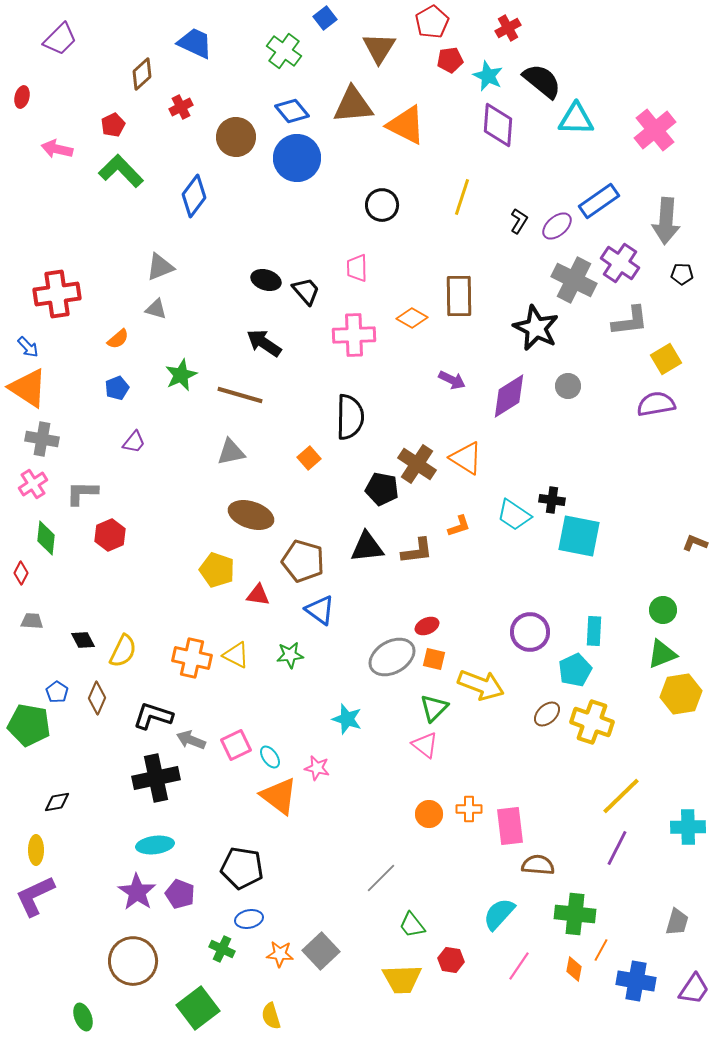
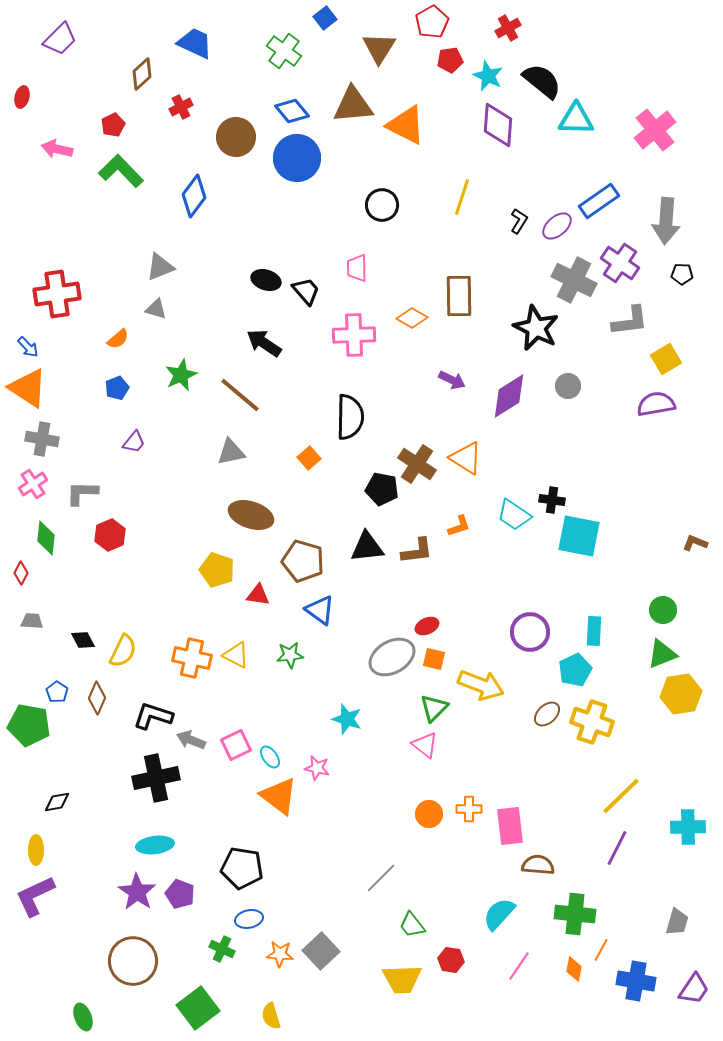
brown line at (240, 395): rotated 24 degrees clockwise
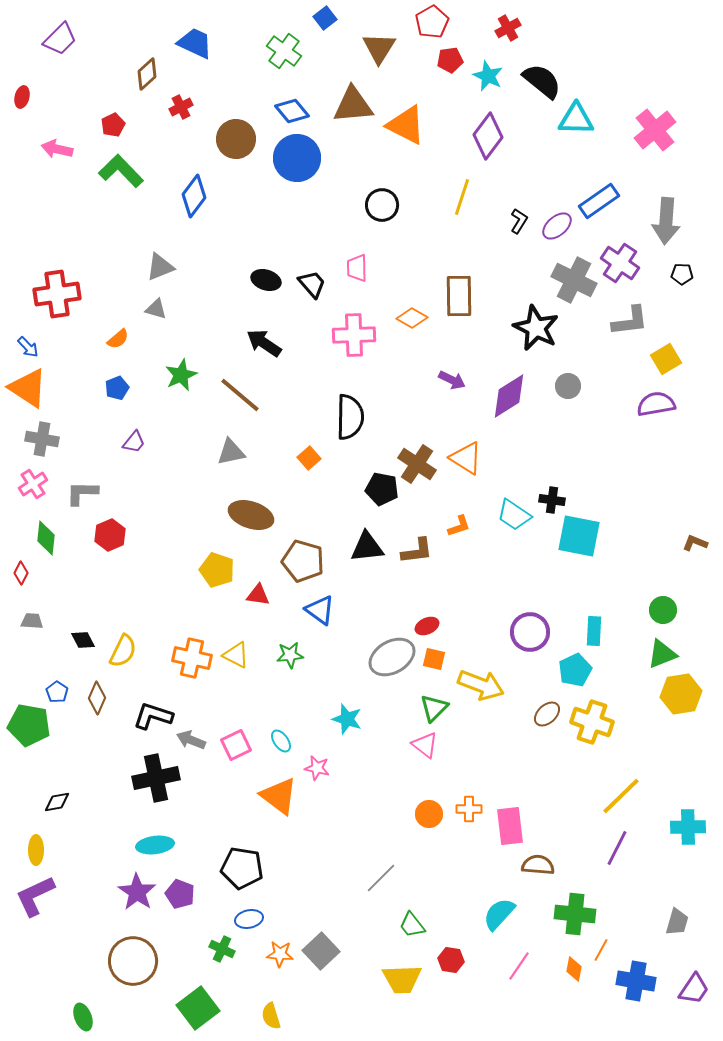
brown diamond at (142, 74): moved 5 px right
purple diamond at (498, 125): moved 10 px left, 11 px down; rotated 33 degrees clockwise
brown circle at (236, 137): moved 2 px down
black trapezoid at (306, 291): moved 6 px right, 7 px up
cyan ellipse at (270, 757): moved 11 px right, 16 px up
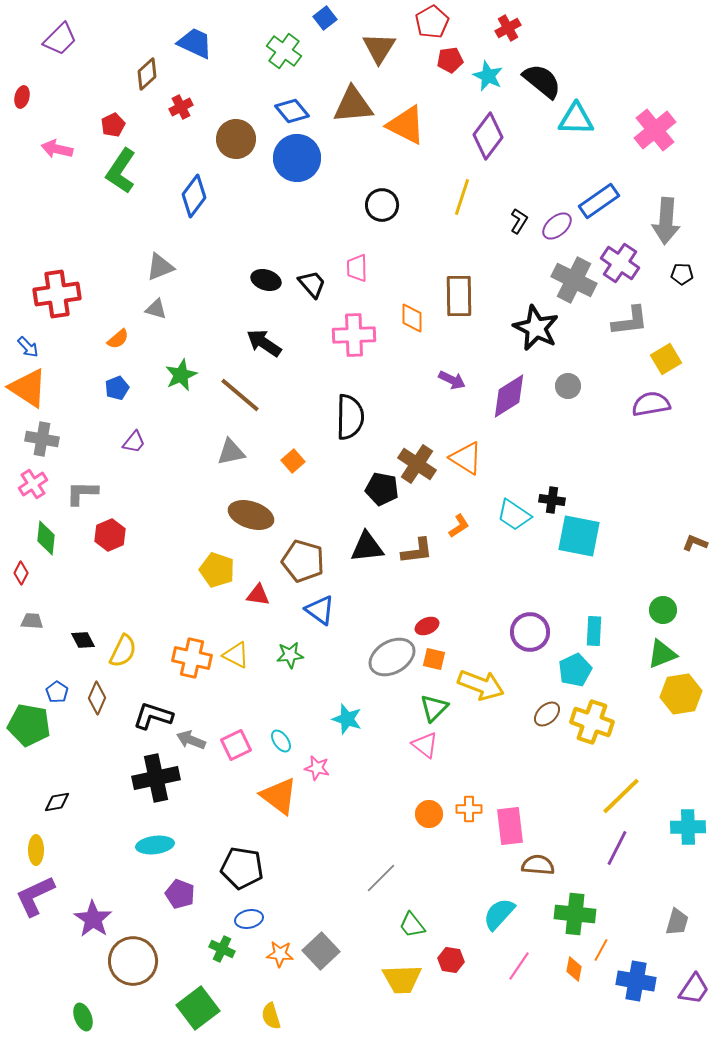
green L-shape at (121, 171): rotated 102 degrees counterclockwise
orange diamond at (412, 318): rotated 60 degrees clockwise
purple semicircle at (656, 404): moved 5 px left
orange square at (309, 458): moved 16 px left, 3 px down
orange L-shape at (459, 526): rotated 15 degrees counterclockwise
purple star at (137, 892): moved 44 px left, 27 px down
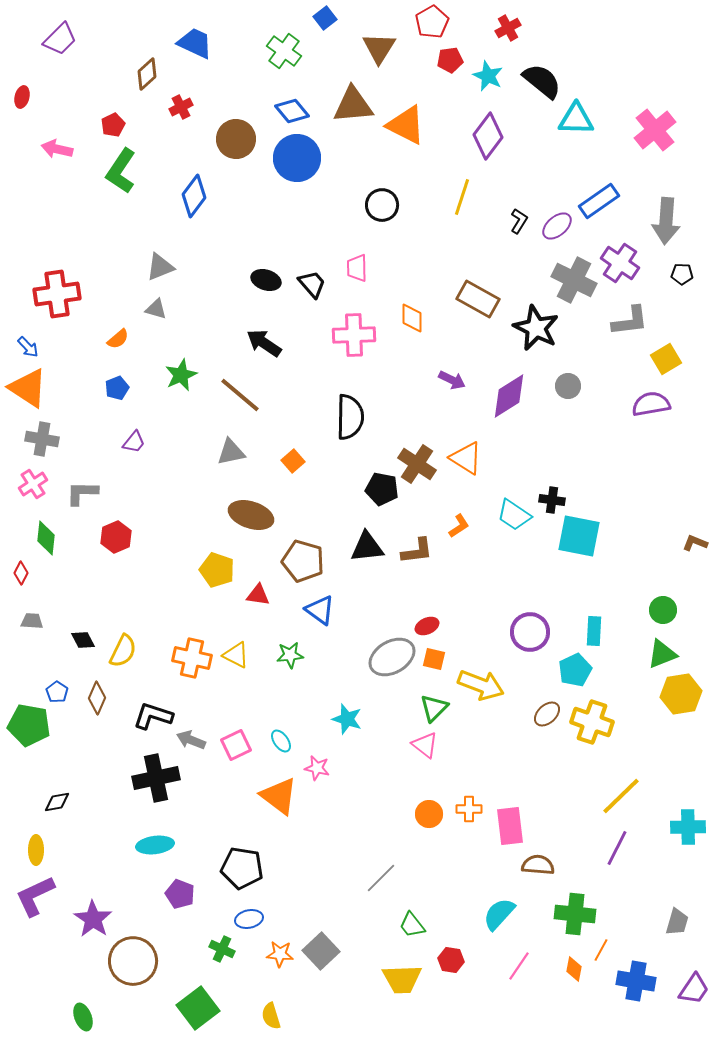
brown rectangle at (459, 296): moved 19 px right, 3 px down; rotated 60 degrees counterclockwise
red hexagon at (110, 535): moved 6 px right, 2 px down
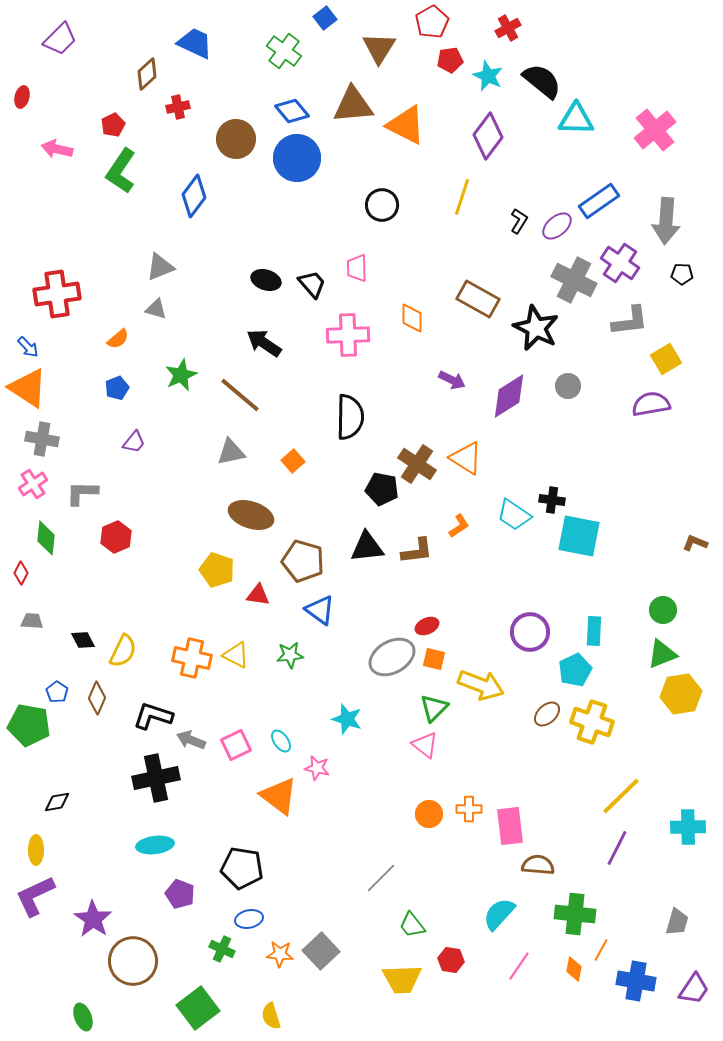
red cross at (181, 107): moved 3 px left; rotated 15 degrees clockwise
pink cross at (354, 335): moved 6 px left
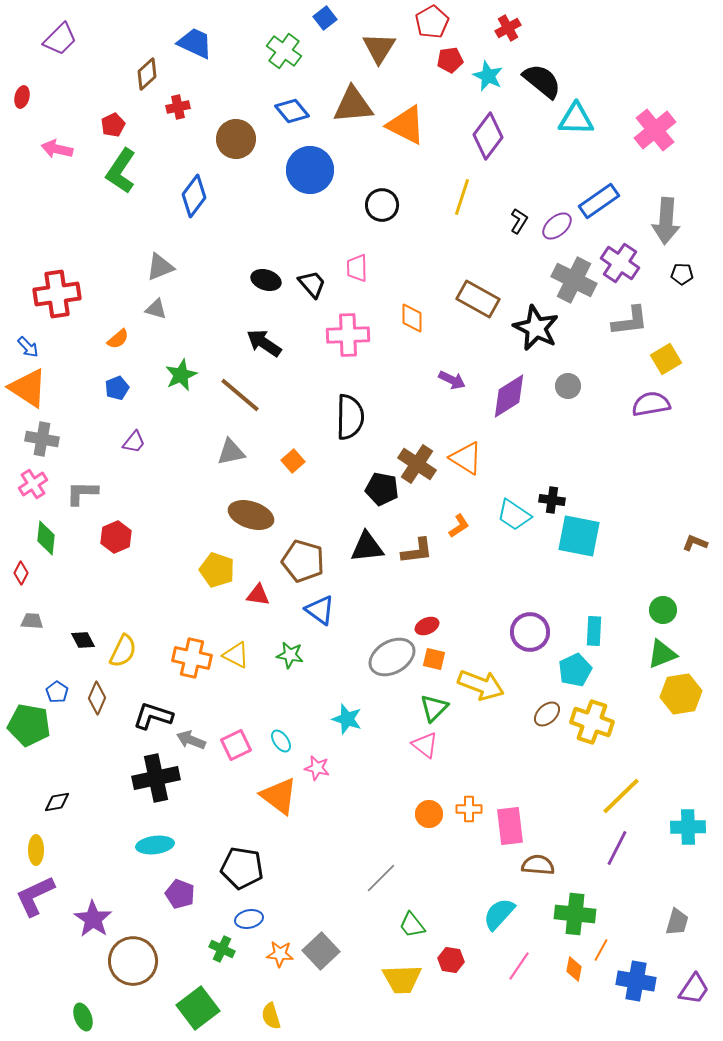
blue circle at (297, 158): moved 13 px right, 12 px down
green star at (290, 655): rotated 16 degrees clockwise
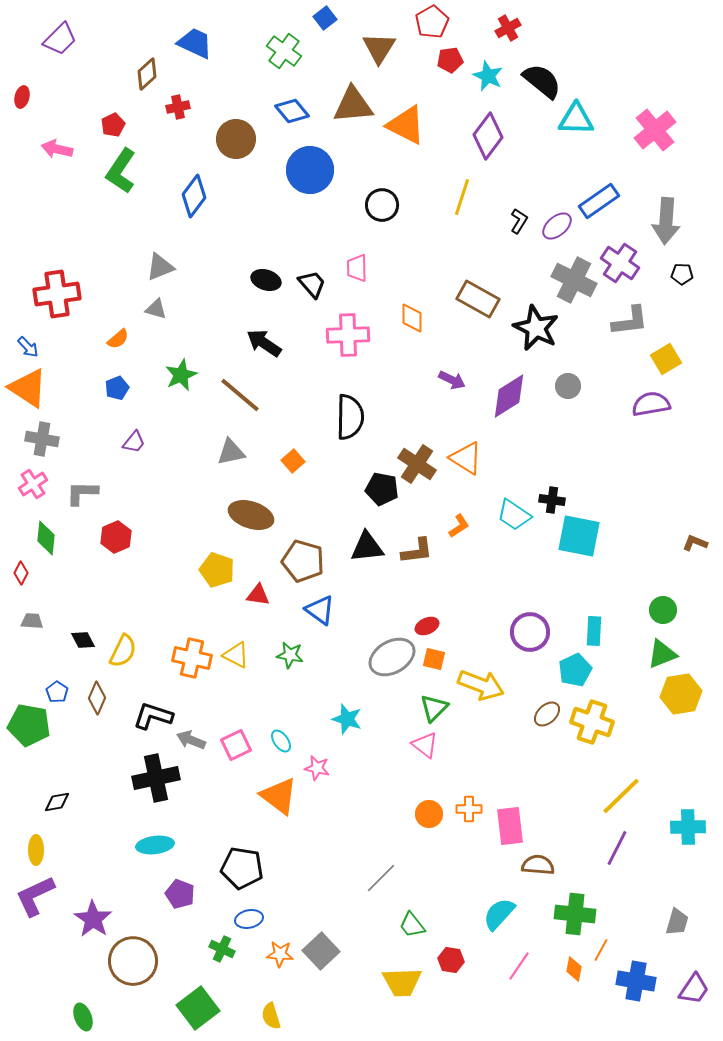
yellow trapezoid at (402, 979): moved 3 px down
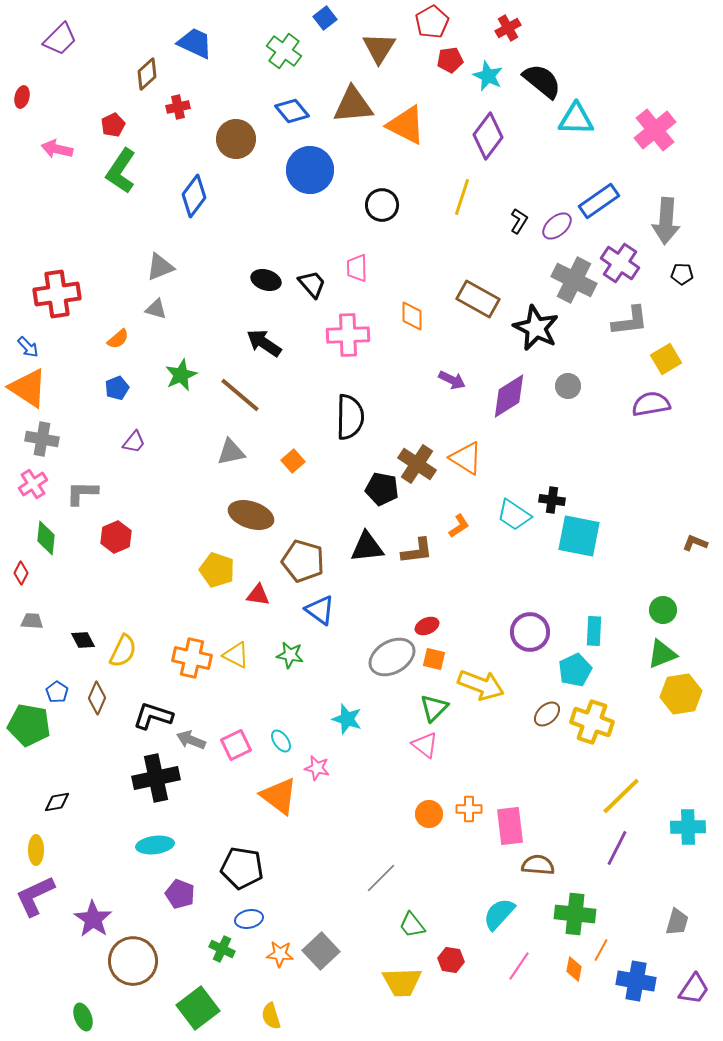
orange diamond at (412, 318): moved 2 px up
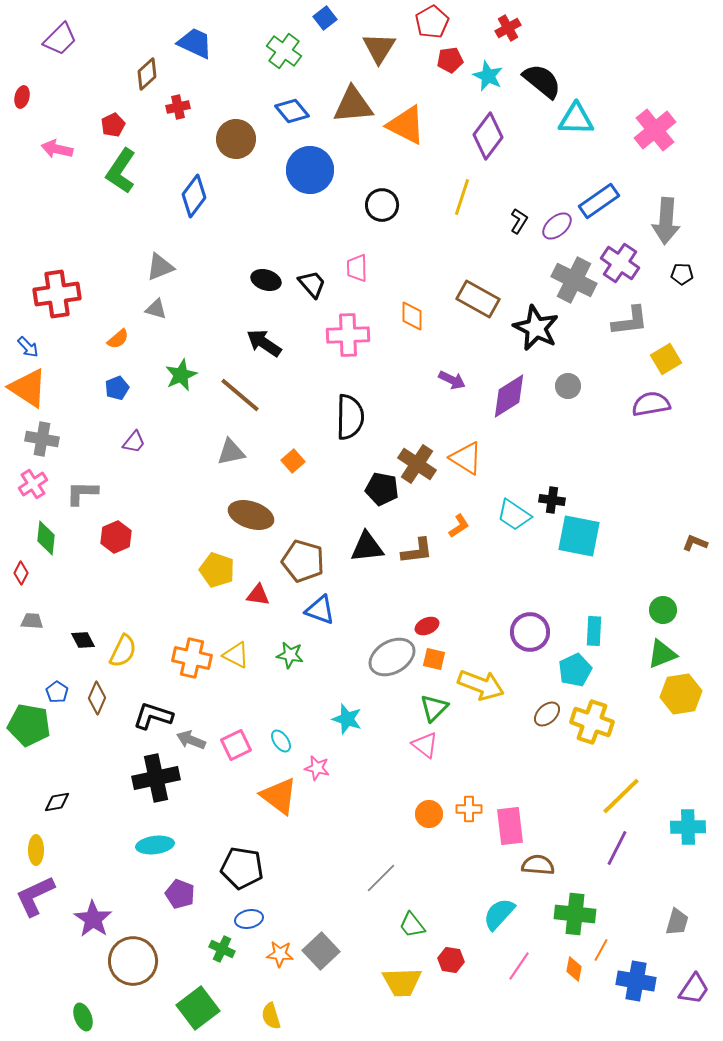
blue triangle at (320, 610): rotated 16 degrees counterclockwise
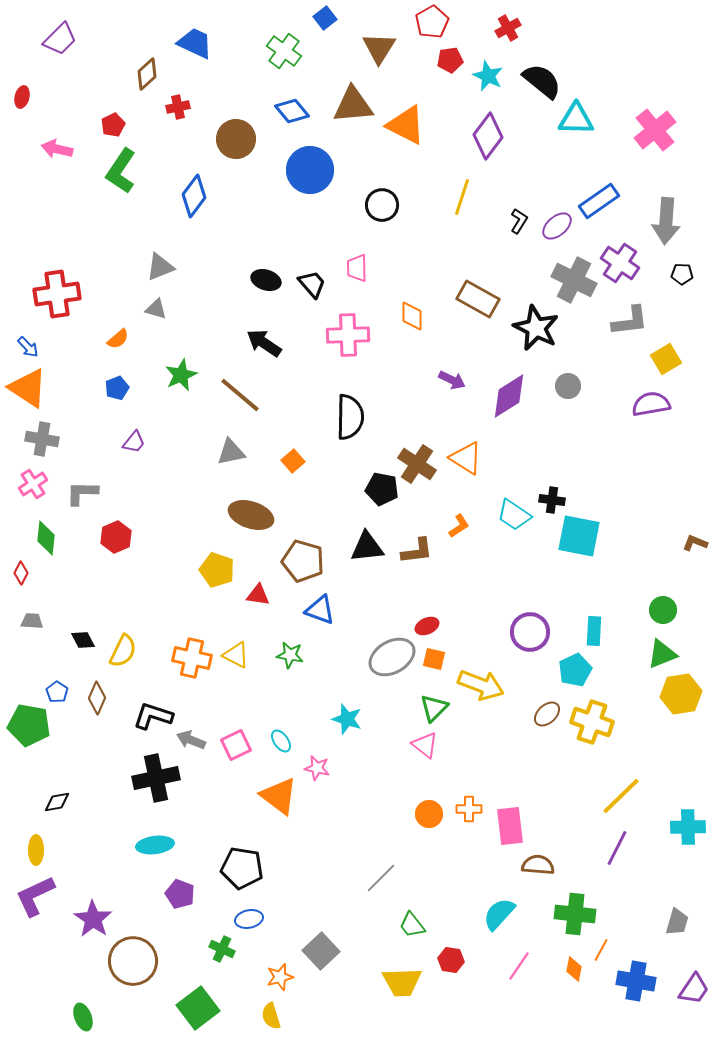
orange star at (280, 954): moved 23 px down; rotated 20 degrees counterclockwise
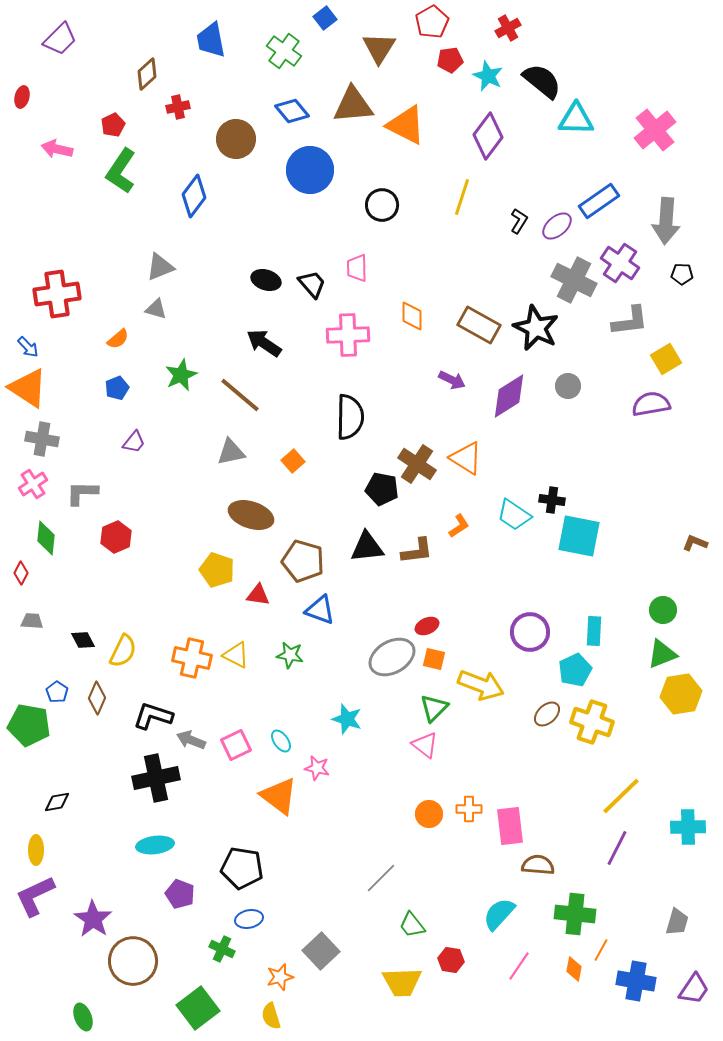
blue trapezoid at (195, 43): moved 16 px right, 3 px up; rotated 126 degrees counterclockwise
brown rectangle at (478, 299): moved 1 px right, 26 px down
